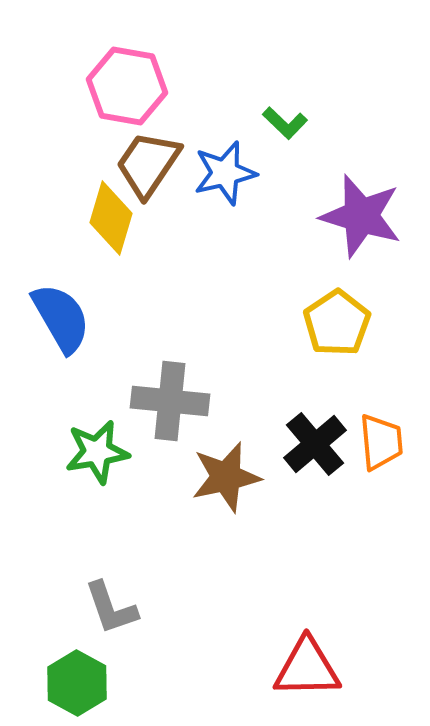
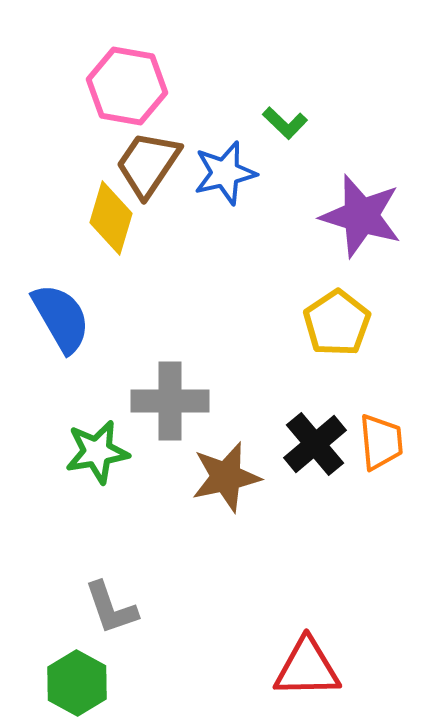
gray cross: rotated 6 degrees counterclockwise
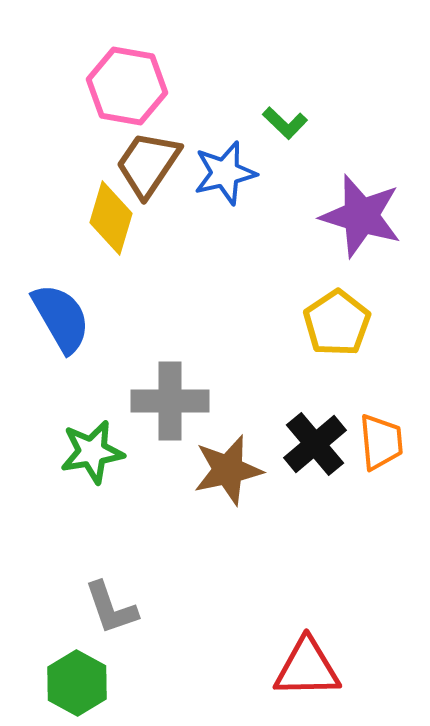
green star: moved 5 px left
brown star: moved 2 px right, 7 px up
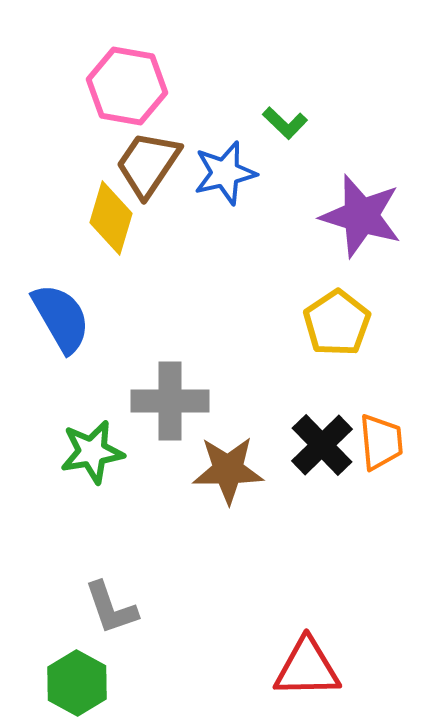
black cross: moved 7 px right, 1 px down; rotated 4 degrees counterclockwise
brown star: rotated 12 degrees clockwise
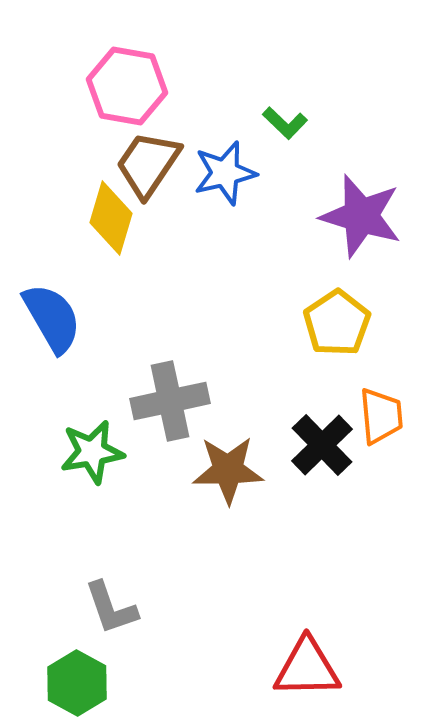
blue semicircle: moved 9 px left
gray cross: rotated 12 degrees counterclockwise
orange trapezoid: moved 26 px up
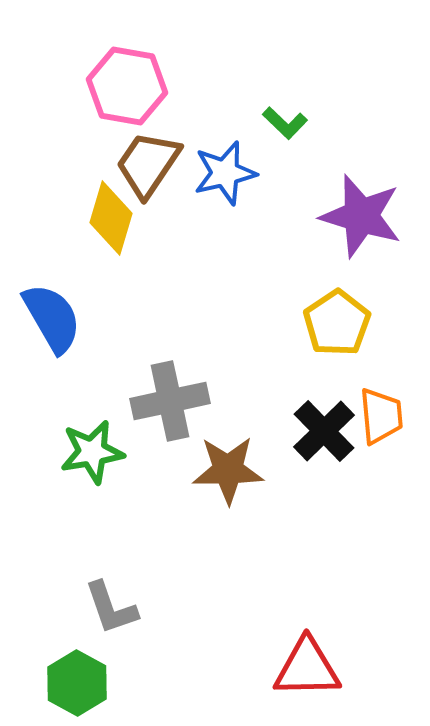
black cross: moved 2 px right, 14 px up
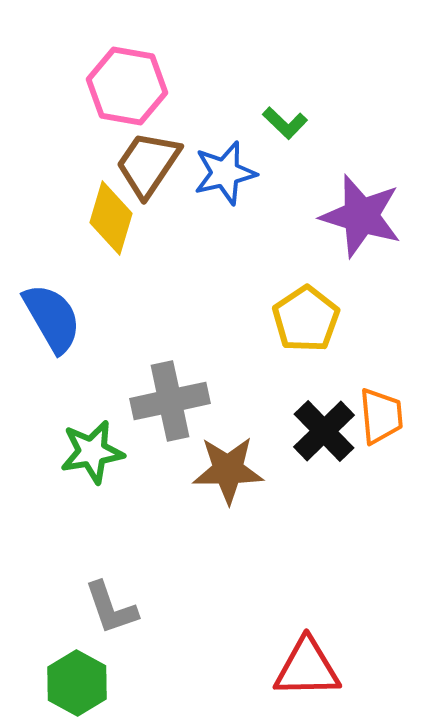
yellow pentagon: moved 31 px left, 4 px up
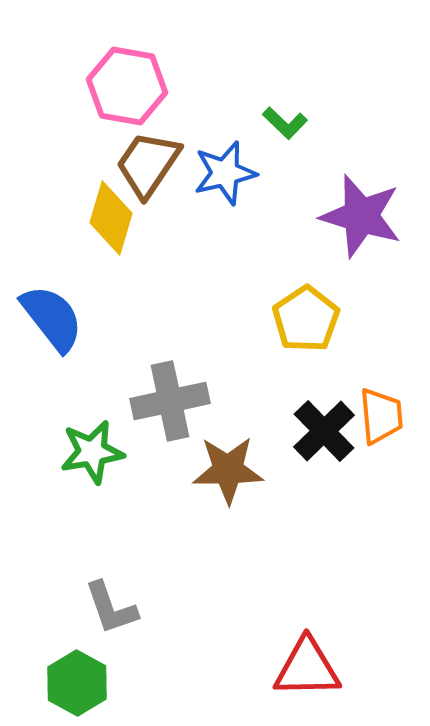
blue semicircle: rotated 8 degrees counterclockwise
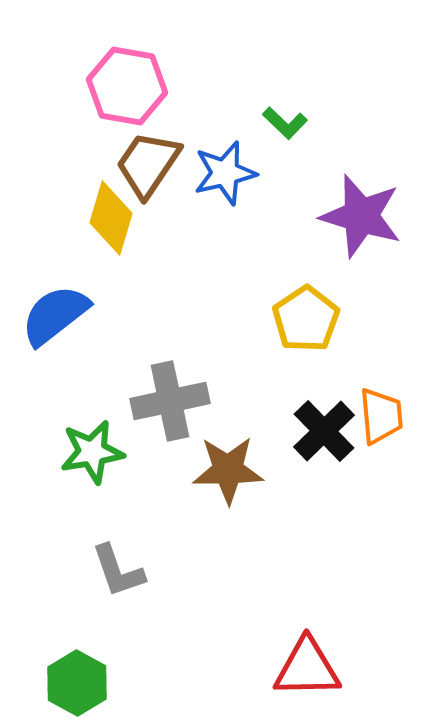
blue semicircle: moved 3 px right, 3 px up; rotated 90 degrees counterclockwise
gray L-shape: moved 7 px right, 37 px up
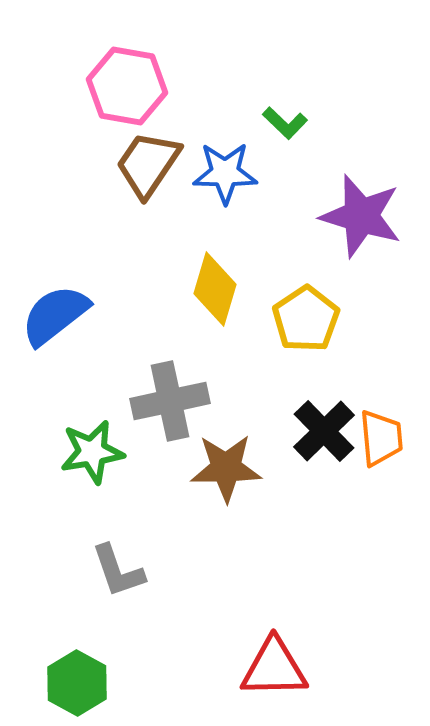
blue star: rotated 14 degrees clockwise
yellow diamond: moved 104 px right, 71 px down
orange trapezoid: moved 22 px down
brown star: moved 2 px left, 2 px up
red triangle: moved 33 px left
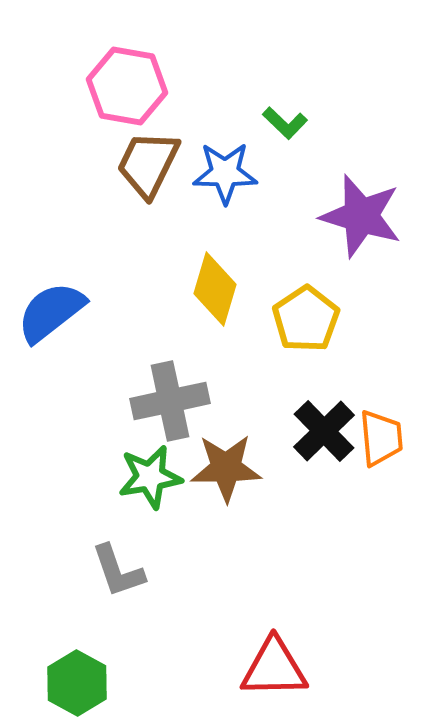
brown trapezoid: rotated 8 degrees counterclockwise
blue semicircle: moved 4 px left, 3 px up
green star: moved 58 px right, 25 px down
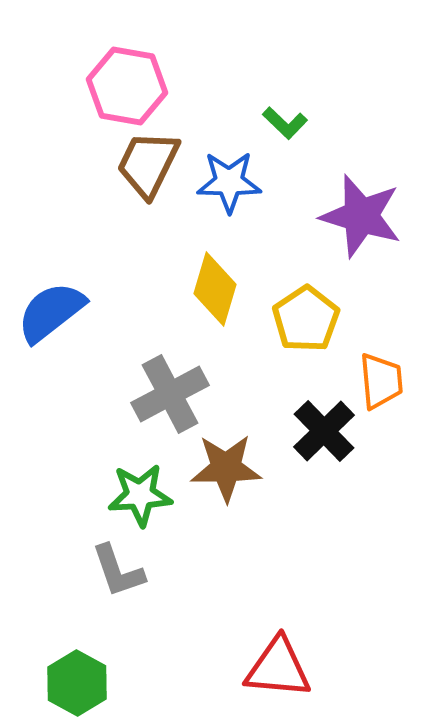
blue star: moved 4 px right, 9 px down
gray cross: moved 7 px up; rotated 16 degrees counterclockwise
orange trapezoid: moved 57 px up
green star: moved 10 px left, 18 px down; rotated 6 degrees clockwise
red triangle: moved 4 px right; rotated 6 degrees clockwise
